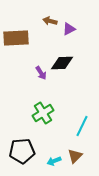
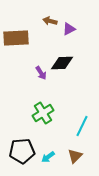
cyan arrow: moved 6 px left, 4 px up; rotated 16 degrees counterclockwise
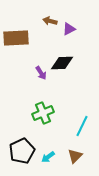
green cross: rotated 10 degrees clockwise
black pentagon: rotated 20 degrees counterclockwise
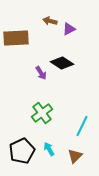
black diamond: rotated 35 degrees clockwise
green cross: moved 1 px left; rotated 15 degrees counterclockwise
cyan arrow: moved 1 px right, 8 px up; rotated 96 degrees clockwise
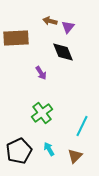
purple triangle: moved 1 px left, 2 px up; rotated 24 degrees counterclockwise
black diamond: moved 1 px right, 11 px up; rotated 35 degrees clockwise
black pentagon: moved 3 px left
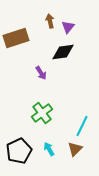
brown arrow: rotated 64 degrees clockwise
brown rectangle: rotated 15 degrees counterclockwise
black diamond: rotated 75 degrees counterclockwise
brown triangle: moved 7 px up
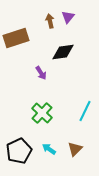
purple triangle: moved 10 px up
green cross: rotated 10 degrees counterclockwise
cyan line: moved 3 px right, 15 px up
cyan arrow: rotated 24 degrees counterclockwise
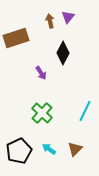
black diamond: moved 1 px down; rotated 55 degrees counterclockwise
